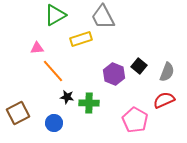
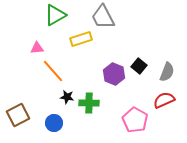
brown square: moved 2 px down
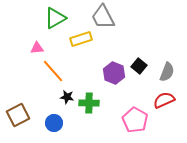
green triangle: moved 3 px down
purple hexagon: moved 1 px up
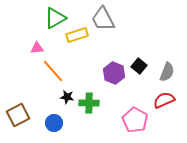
gray trapezoid: moved 2 px down
yellow rectangle: moved 4 px left, 4 px up
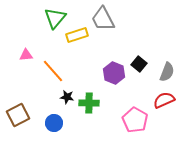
green triangle: rotated 20 degrees counterclockwise
pink triangle: moved 11 px left, 7 px down
black square: moved 2 px up
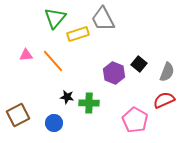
yellow rectangle: moved 1 px right, 1 px up
orange line: moved 10 px up
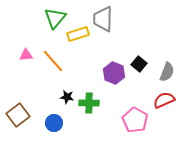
gray trapezoid: rotated 28 degrees clockwise
brown square: rotated 10 degrees counterclockwise
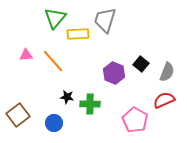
gray trapezoid: moved 2 px right, 1 px down; rotated 16 degrees clockwise
yellow rectangle: rotated 15 degrees clockwise
black square: moved 2 px right
green cross: moved 1 px right, 1 px down
